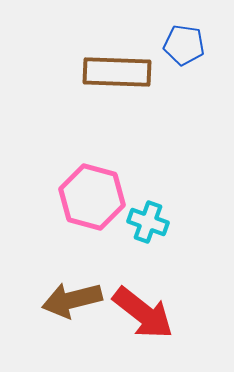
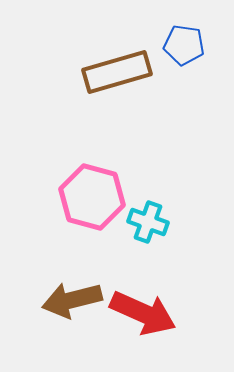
brown rectangle: rotated 18 degrees counterclockwise
red arrow: rotated 14 degrees counterclockwise
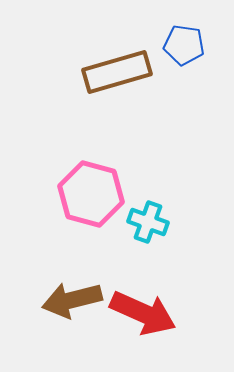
pink hexagon: moved 1 px left, 3 px up
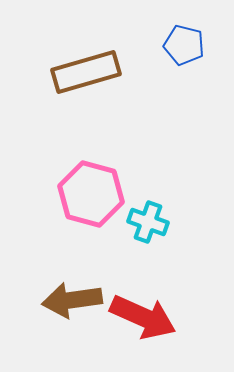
blue pentagon: rotated 6 degrees clockwise
brown rectangle: moved 31 px left
brown arrow: rotated 6 degrees clockwise
red arrow: moved 4 px down
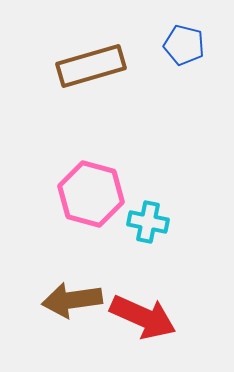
brown rectangle: moved 5 px right, 6 px up
cyan cross: rotated 9 degrees counterclockwise
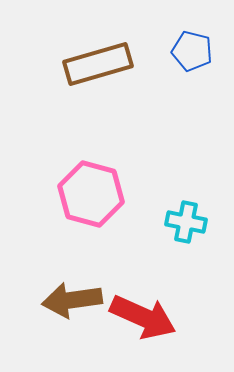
blue pentagon: moved 8 px right, 6 px down
brown rectangle: moved 7 px right, 2 px up
cyan cross: moved 38 px right
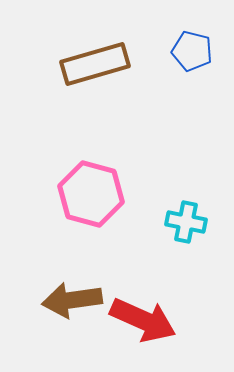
brown rectangle: moved 3 px left
red arrow: moved 3 px down
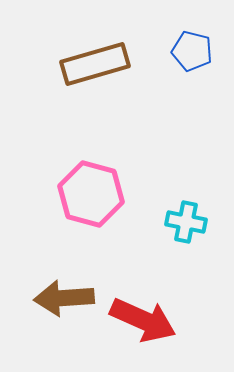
brown arrow: moved 8 px left, 2 px up; rotated 4 degrees clockwise
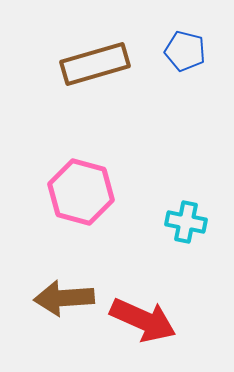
blue pentagon: moved 7 px left
pink hexagon: moved 10 px left, 2 px up
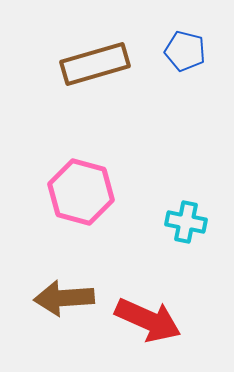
red arrow: moved 5 px right
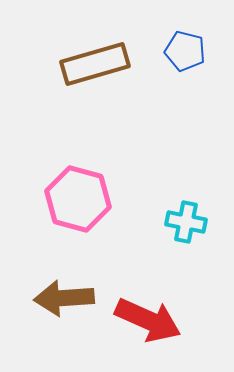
pink hexagon: moved 3 px left, 7 px down
